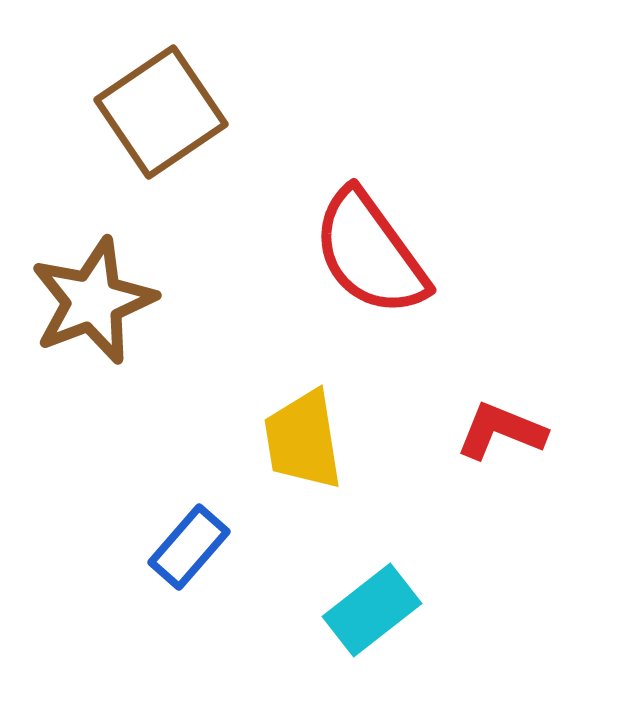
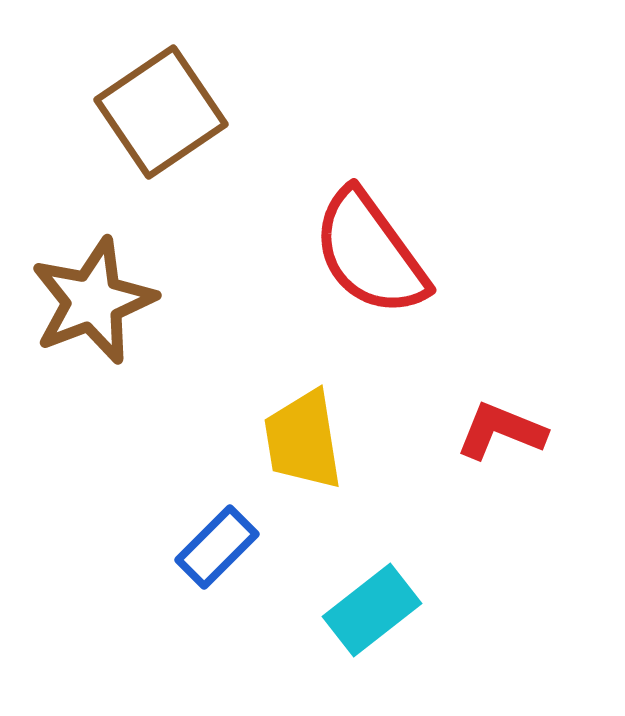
blue rectangle: moved 28 px right; rotated 4 degrees clockwise
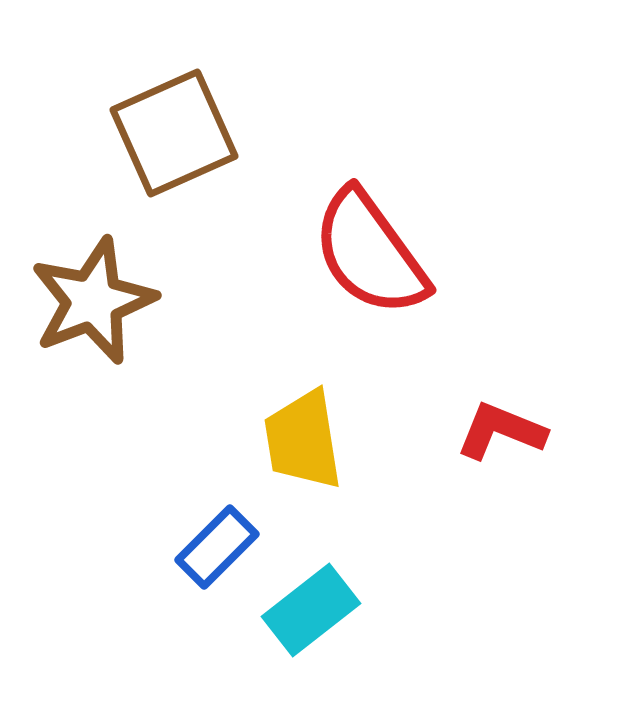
brown square: moved 13 px right, 21 px down; rotated 10 degrees clockwise
cyan rectangle: moved 61 px left
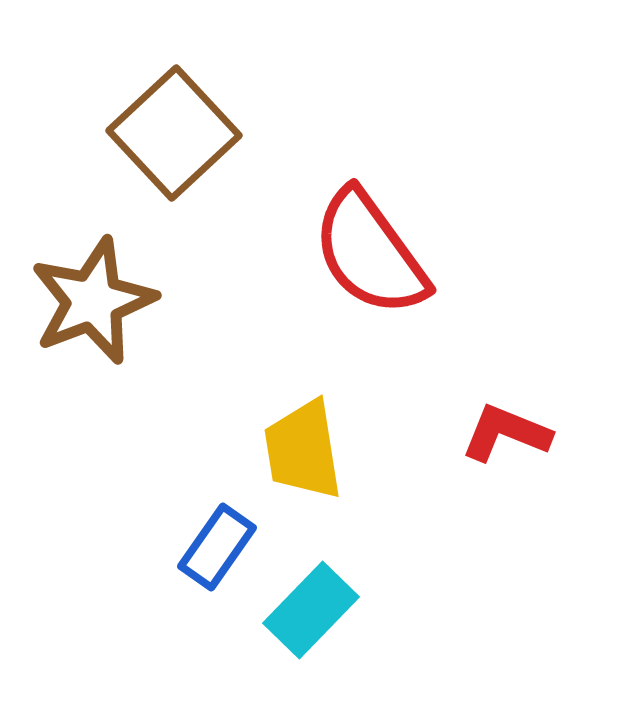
brown square: rotated 19 degrees counterclockwise
red L-shape: moved 5 px right, 2 px down
yellow trapezoid: moved 10 px down
blue rectangle: rotated 10 degrees counterclockwise
cyan rectangle: rotated 8 degrees counterclockwise
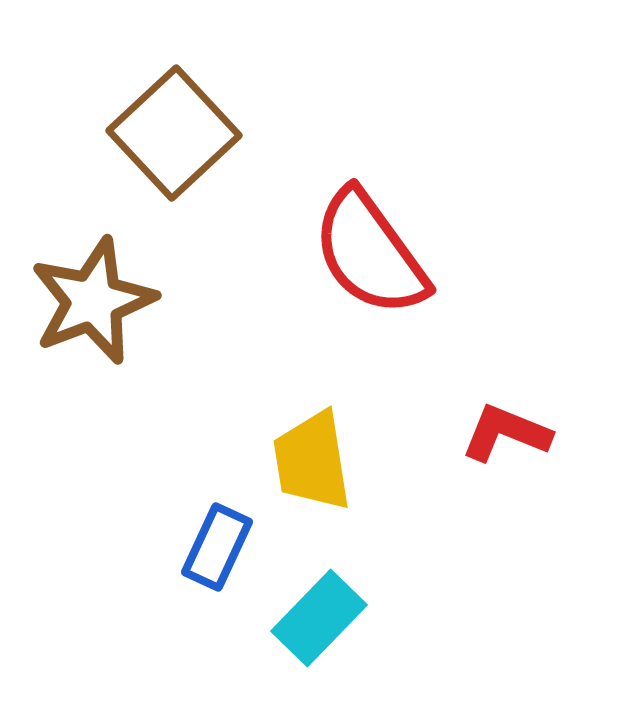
yellow trapezoid: moved 9 px right, 11 px down
blue rectangle: rotated 10 degrees counterclockwise
cyan rectangle: moved 8 px right, 8 px down
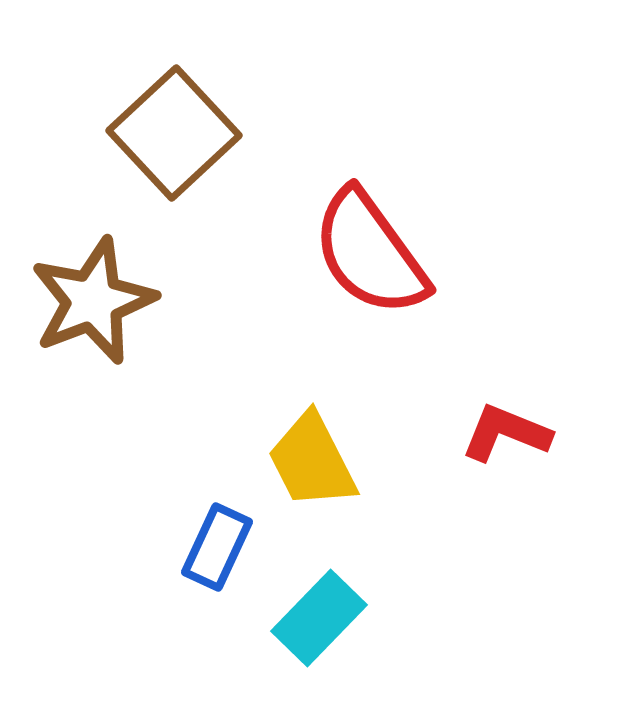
yellow trapezoid: rotated 18 degrees counterclockwise
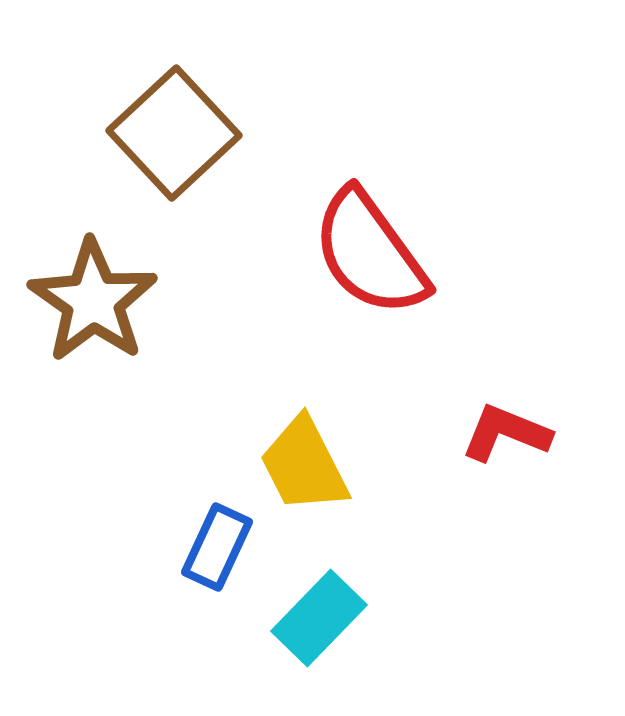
brown star: rotated 16 degrees counterclockwise
yellow trapezoid: moved 8 px left, 4 px down
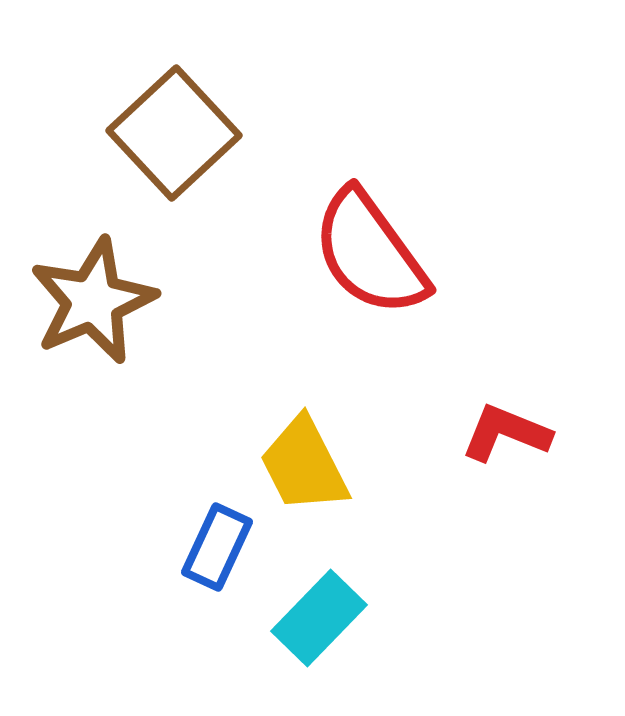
brown star: rotated 14 degrees clockwise
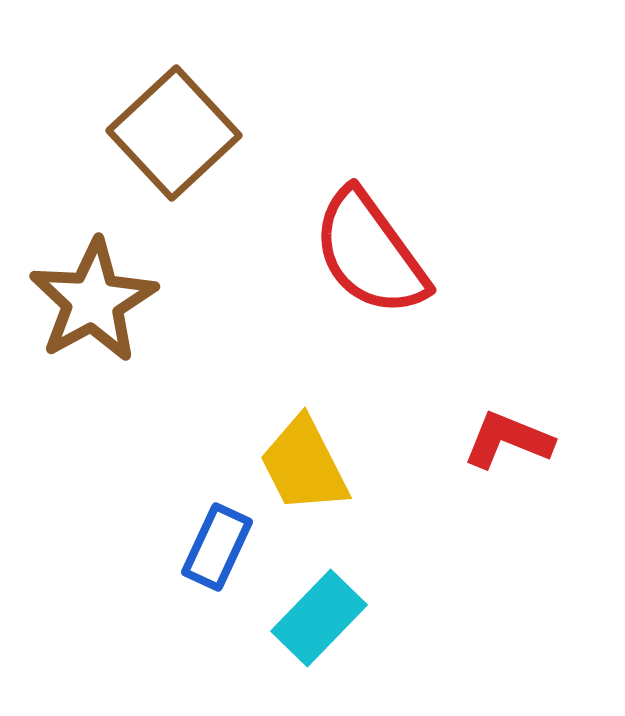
brown star: rotated 6 degrees counterclockwise
red L-shape: moved 2 px right, 7 px down
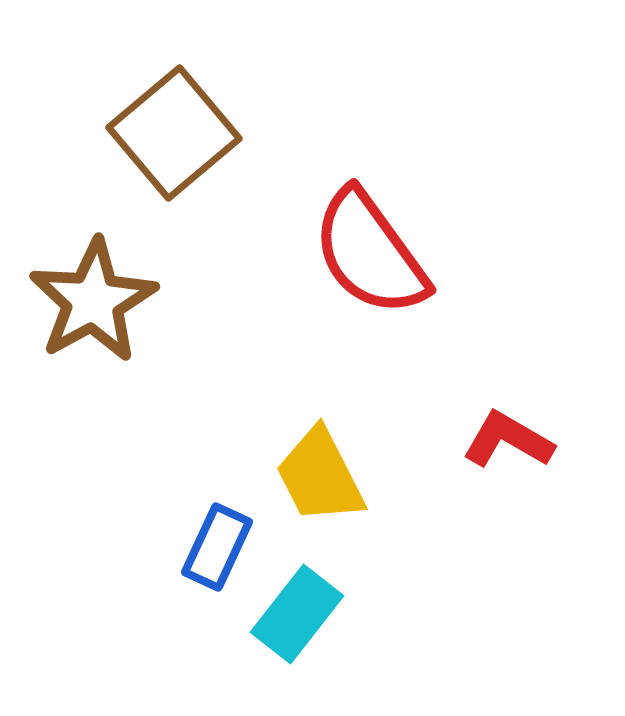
brown square: rotated 3 degrees clockwise
red L-shape: rotated 8 degrees clockwise
yellow trapezoid: moved 16 px right, 11 px down
cyan rectangle: moved 22 px left, 4 px up; rotated 6 degrees counterclockwise
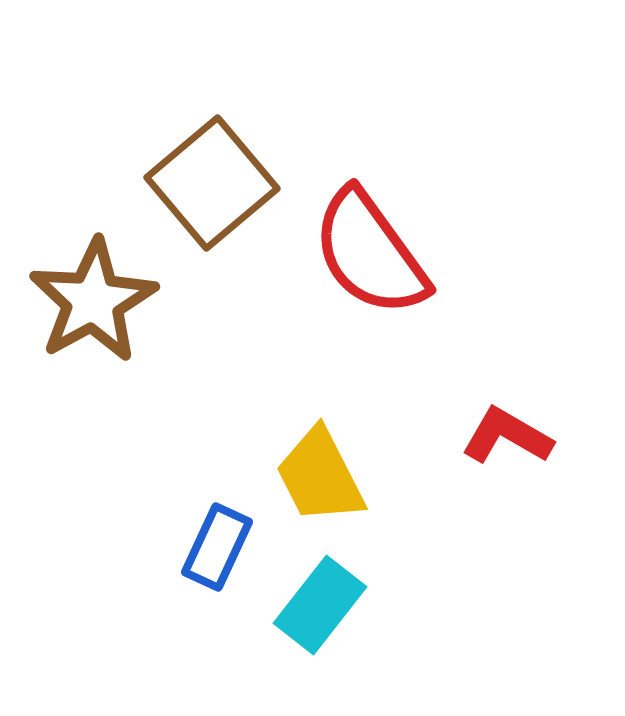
brown square: moved 38 px right, 50 px down
red L-shape: moved 1 px left, 4 px up
cyan rectangle: moved 23 px right, 9 px up
